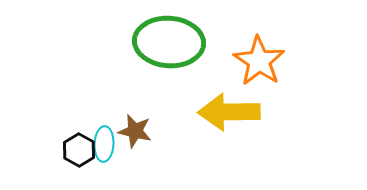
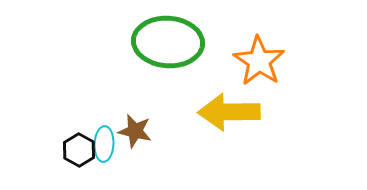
green ellipse: moved 1 px left
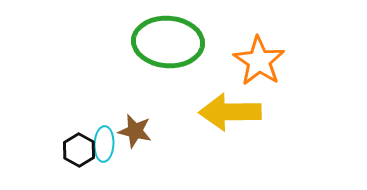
yellow arrow: moved 1 px right
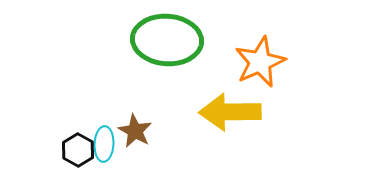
green ellipse: moved 1 px left, 2 px up
orange star: moved 1 px right, 1 px down; rotated 15 degrees clockwise
brown star: rotated 16 degrees clockwise
black hexagon: moved 1 px left
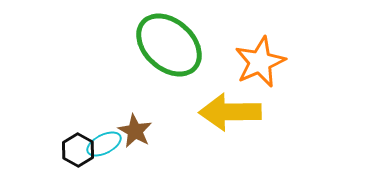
green ellipse: moved 2 px right, 5 px down; rotated 38 degrees clockwise
cyan ellipse: rotated 60 degrees clockwise
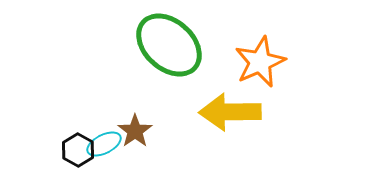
brown star: rotated 8 degrees clockwise
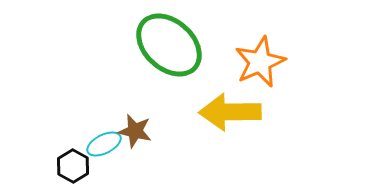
brown star: rotated 24 degrees counterclockwise
black hexagon: moved 5 px left, 16 px down
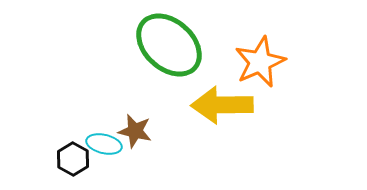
yellow arrow: moved 8 px left, 7 px up
cyan ellipse: rotated 40 degrees clockwise
black hexagon: moved 7 px up
